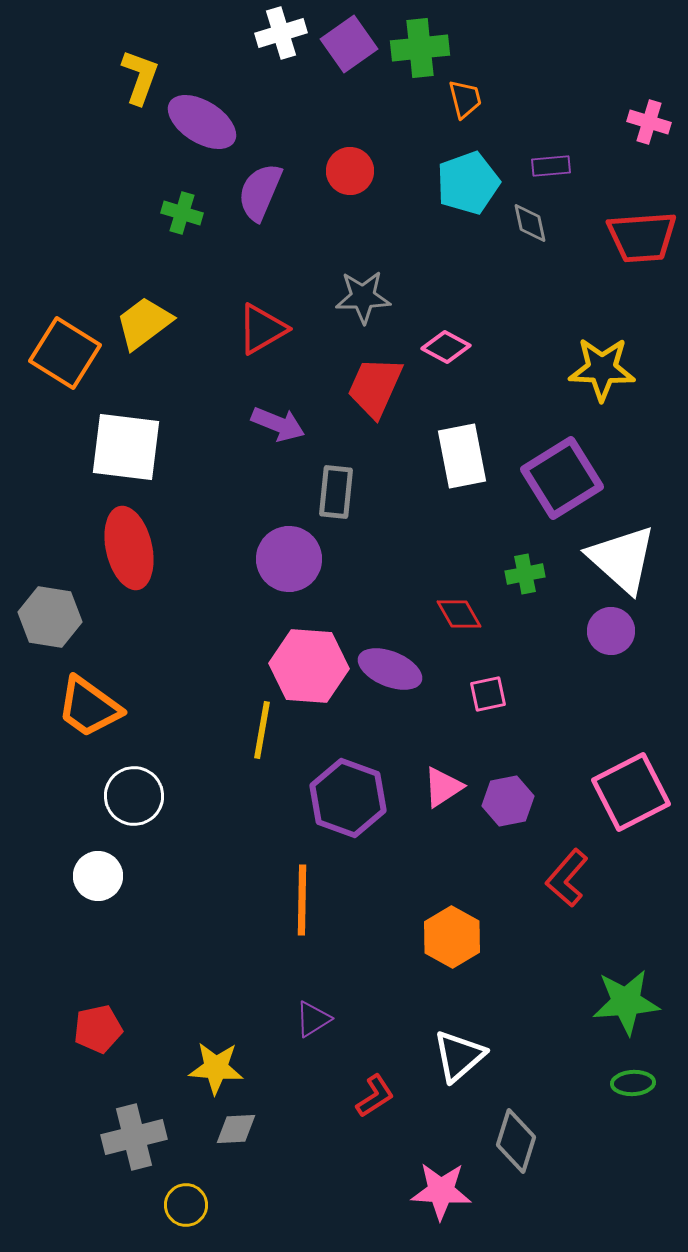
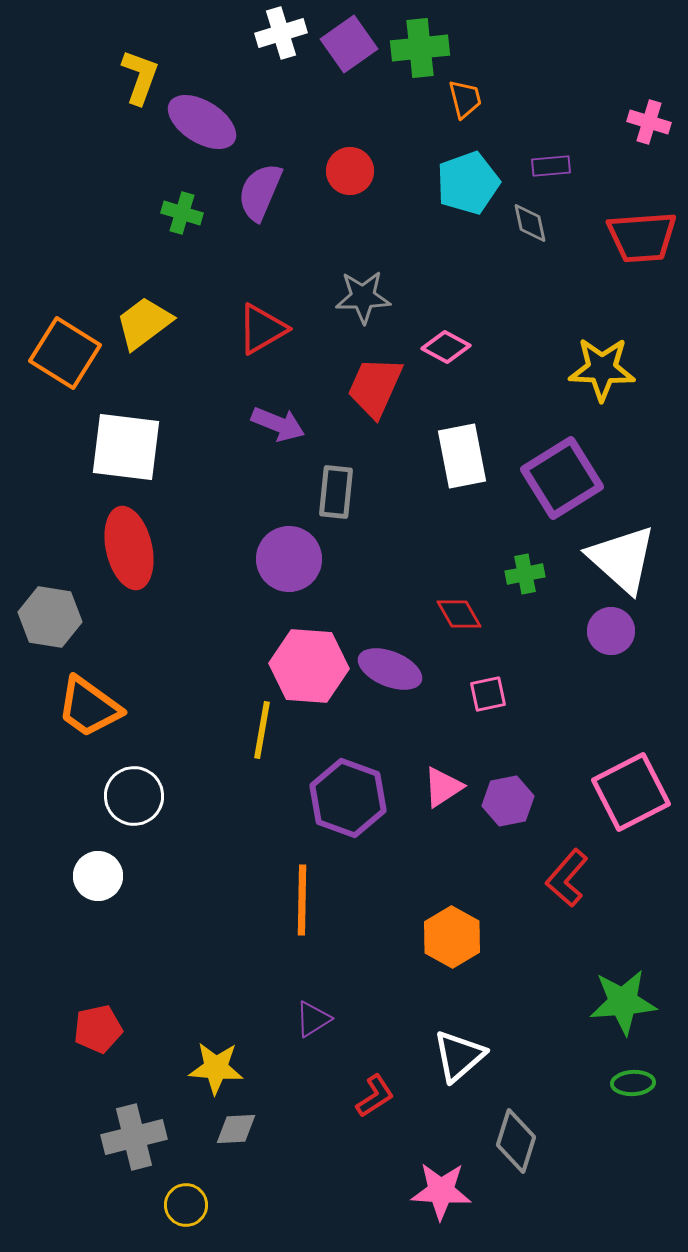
green star at (626, 1002): moved 3 px left
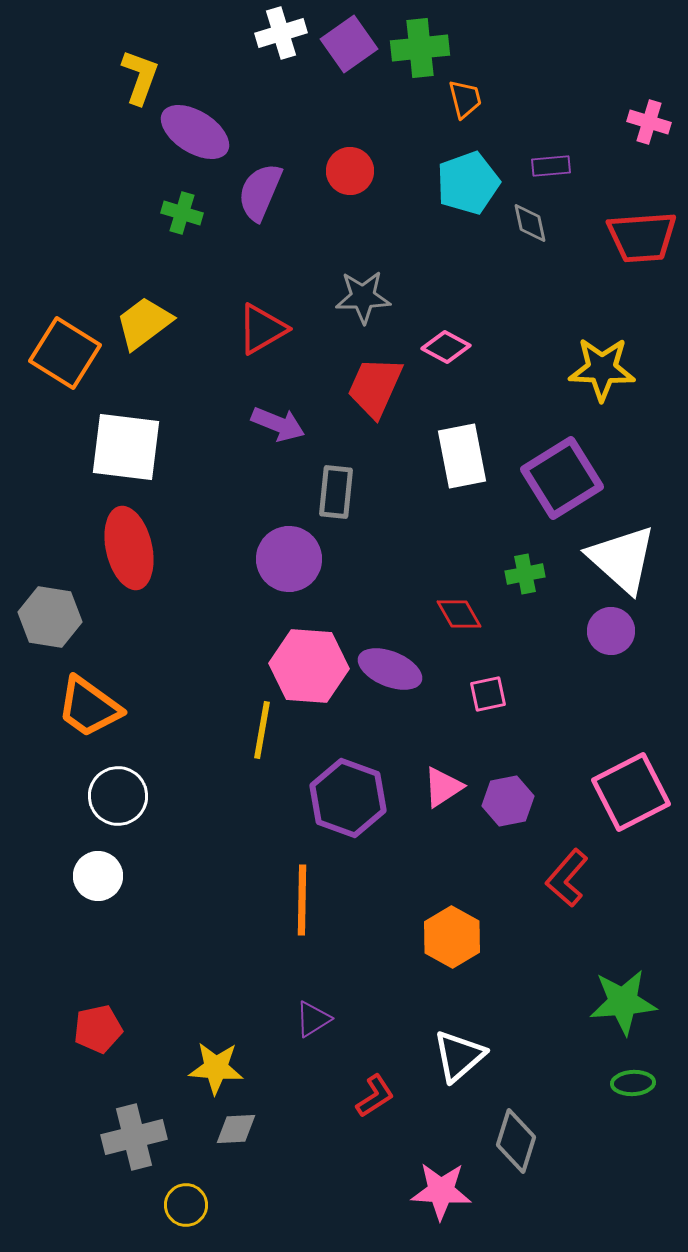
purple ellipse at (202, 122): moved 7 px left, 10 px down
white circle at (134, 796): moved 16 px left
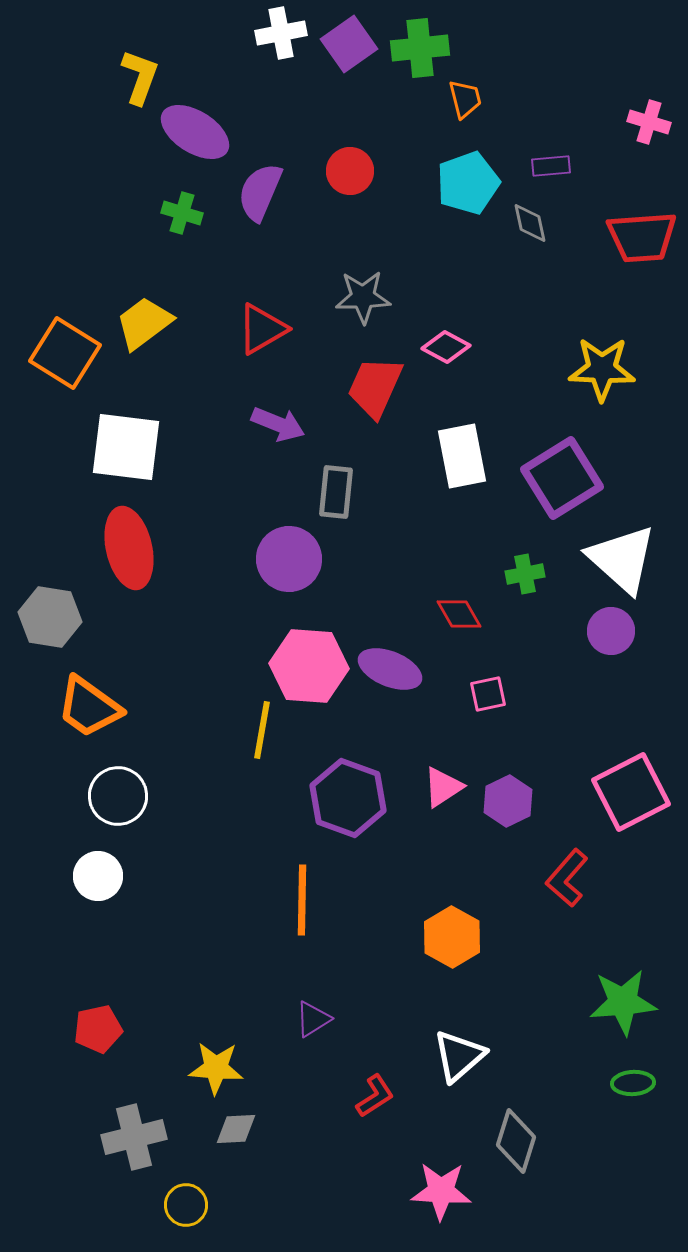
white cross at (281, 33): rotated 6 degrees clockwise
purple hexagon at (508, 801): rotated 15 degrees counterclockwise
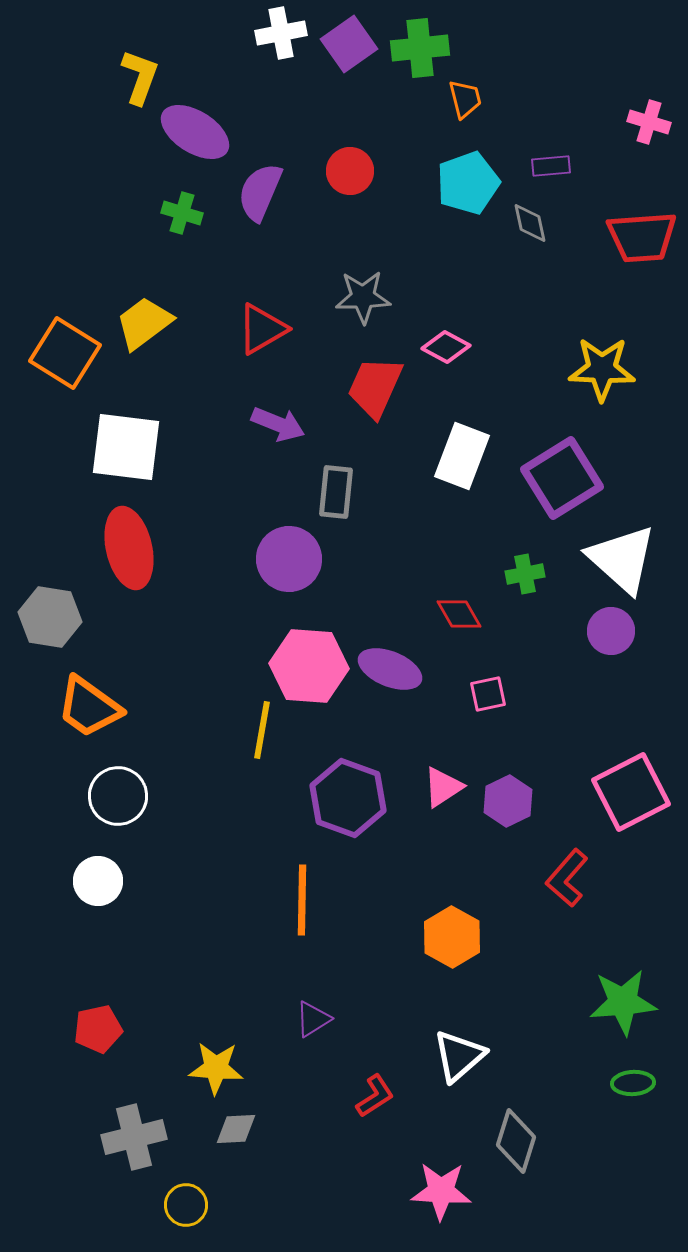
white rectangle at (462, 456): rotated 32 degrees clockwise
white circle at (98, 876): moved 5 px down
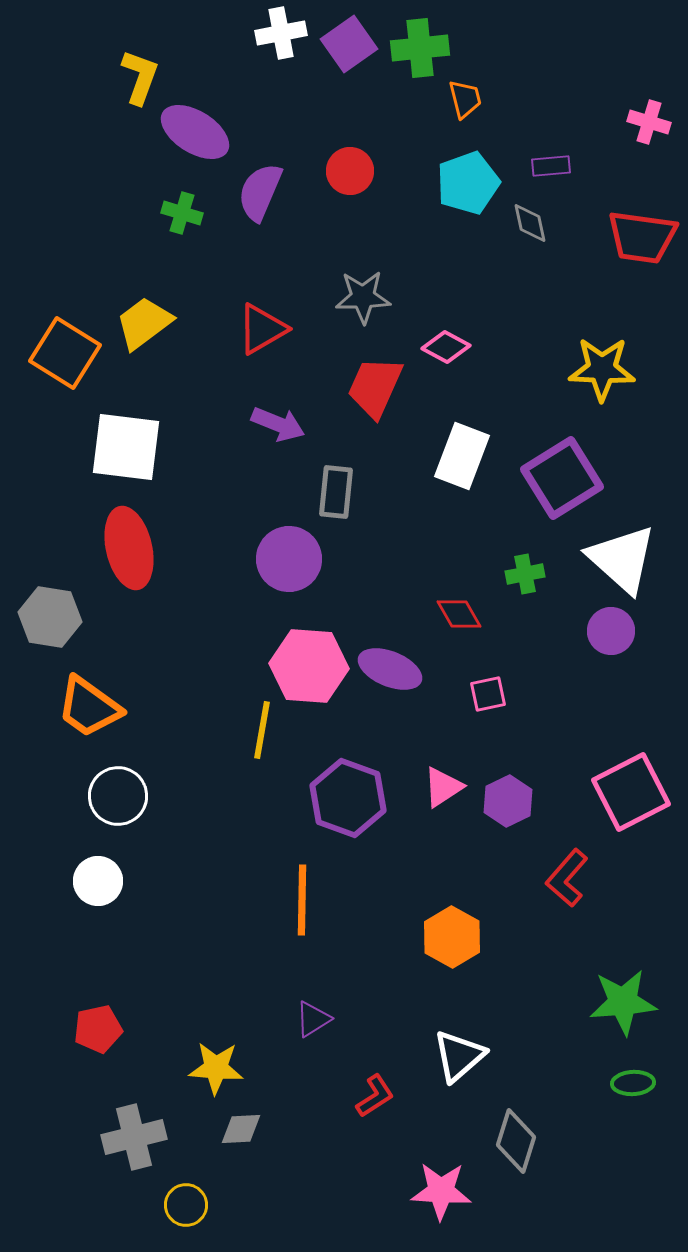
red trapezoid at (642, 237): rotated 12 degrees clockwise
gray diamond at (236, 1129): moved 5 px right
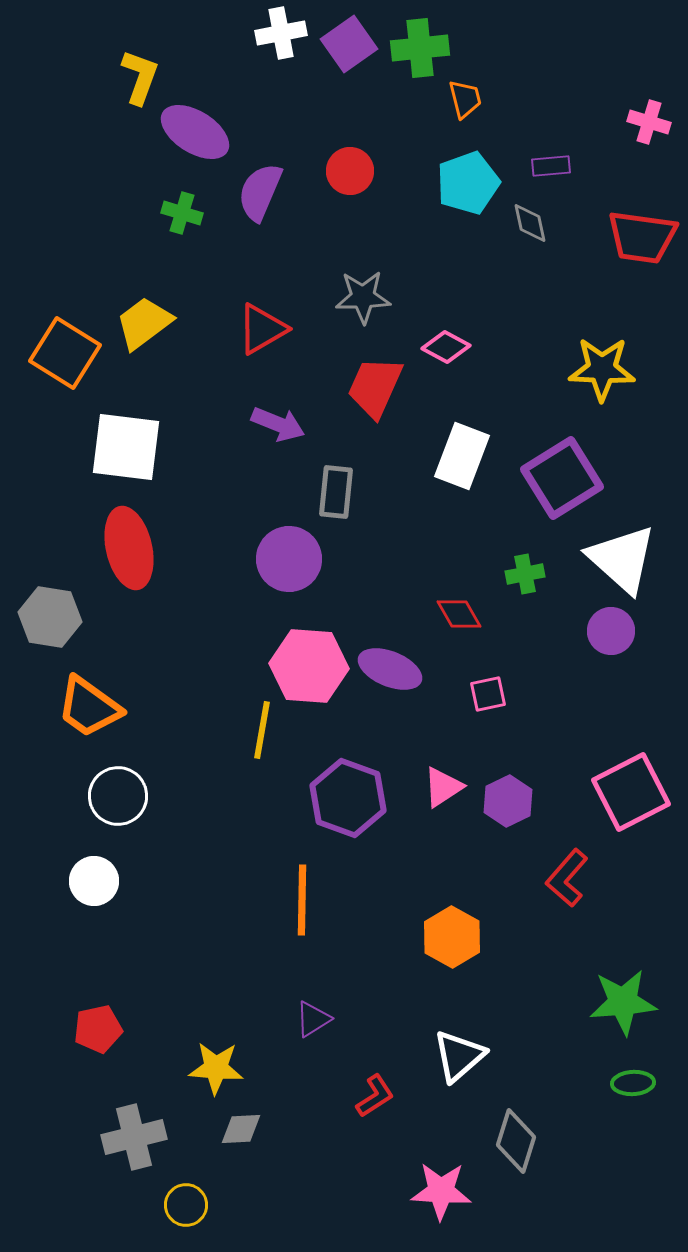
white circle at (98, 881): moved 4 px left
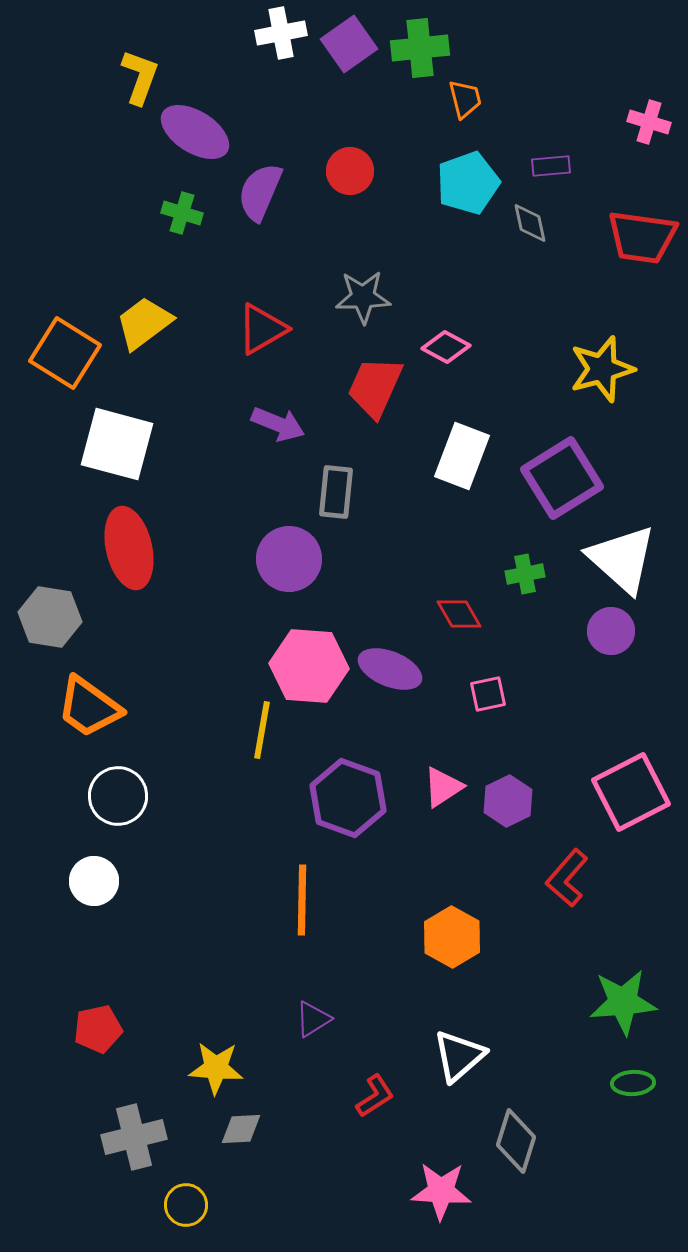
yellow star at (602, 369): rotated 18 degrees counterclockwise
white square at (126, 447): moved 9 px left, 3 px up; rotated 8 degrees clockwise
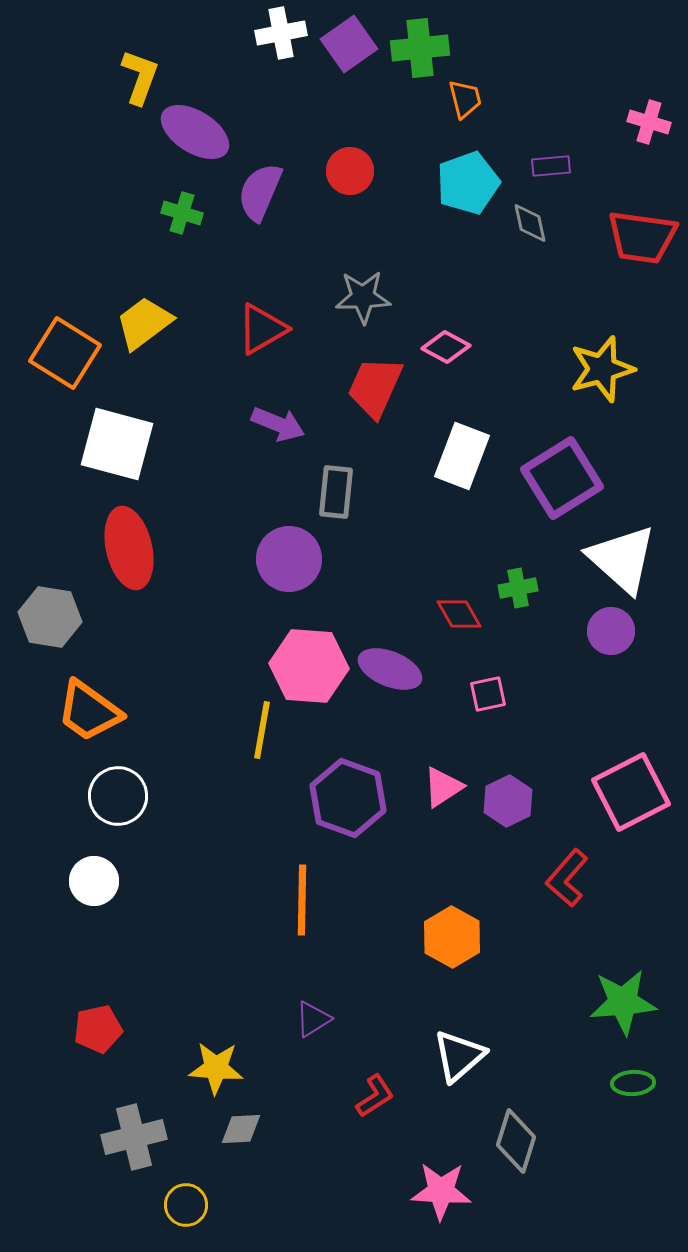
green cross at (525, 574): moved 7 px left, 14 px down
orange trapezoid at (89, 707): moved 4 px down
